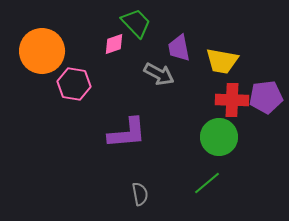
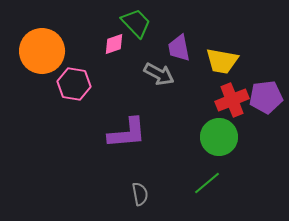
red cross: rotated 24 degrees counterclockwise
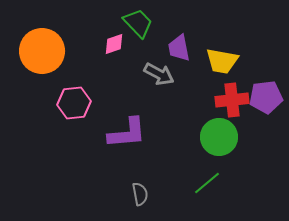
green trapezoid: moved 2 px right
pink hexagon: moved 19 px down; rotated 16 degrees counterclockwise
red cross: rotated 16 degrees clockwise
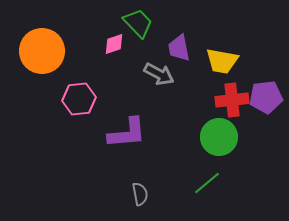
pink hexagon: moved 5 px right, 4 px up
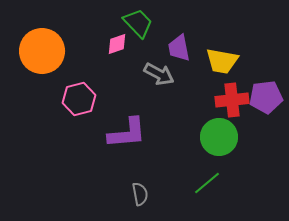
pink diamond: moved 3 px right
pink hexagon: rotated 8 degrees counterclockwise
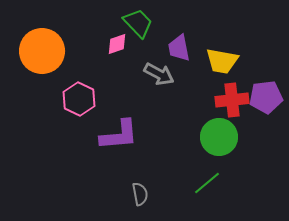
pink hexagon: rotated 20 degrees counterclockwise
purple L-shape: moved 8 px left, 2 px down
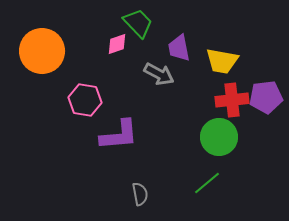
pink hexagon: moved 6 px right, 1 px down; rotated 16 degrees counterclockwise
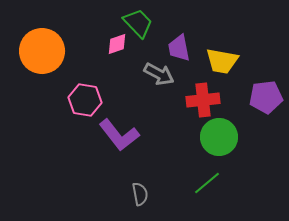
red cross: moved 29 px left
purple L-shape: rotated 57 degrees clockwise
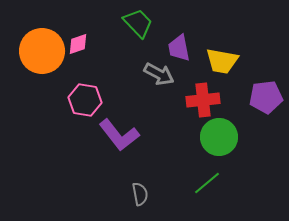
pink diamond: moved 39 px left
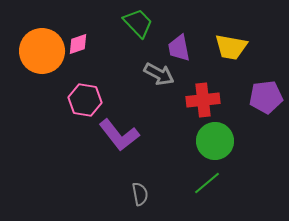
yellow trapezoid: moved 9 px right, 14 px up
green circle: moved 4 px left, 4 px down
